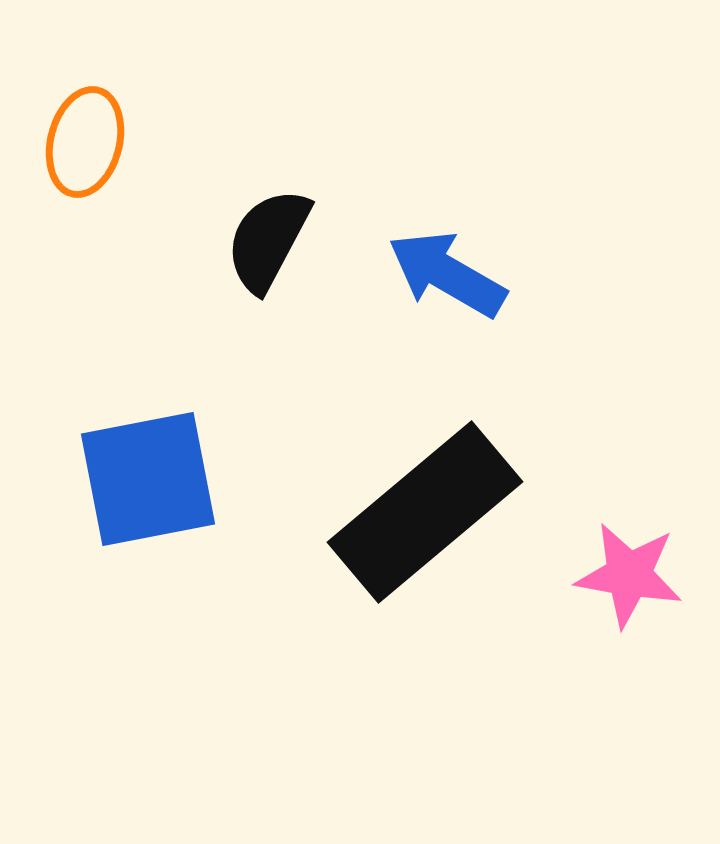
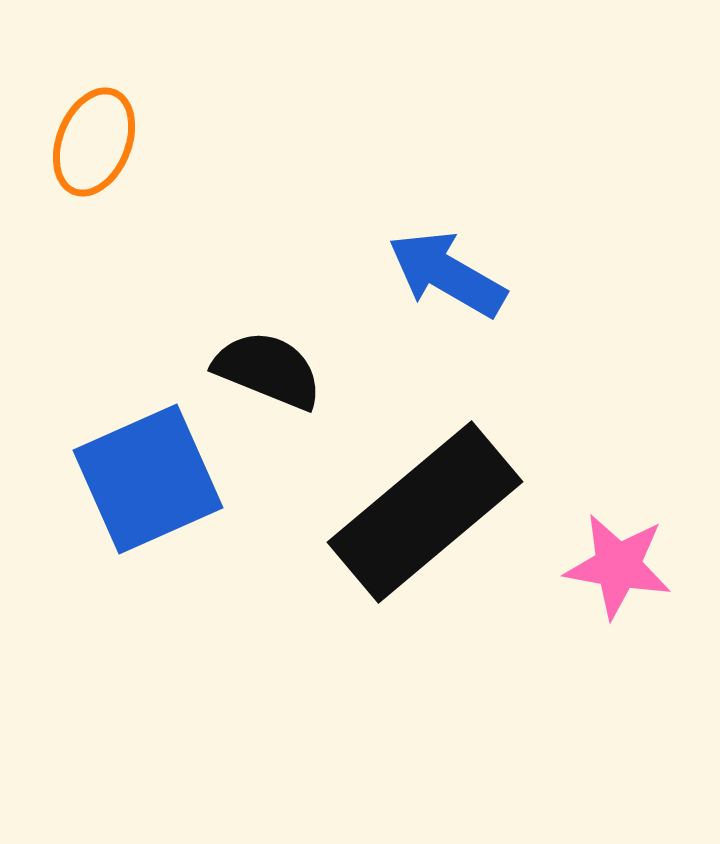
orange ellipse: moved 9 px right; rotated 8 degrees clockwise
black semicircle: moved 130 px down; rotated 84 degrees clockwise
blue square: rotated 13 degrees counterclockwise
pink star: moved 11 px left, 9 px up
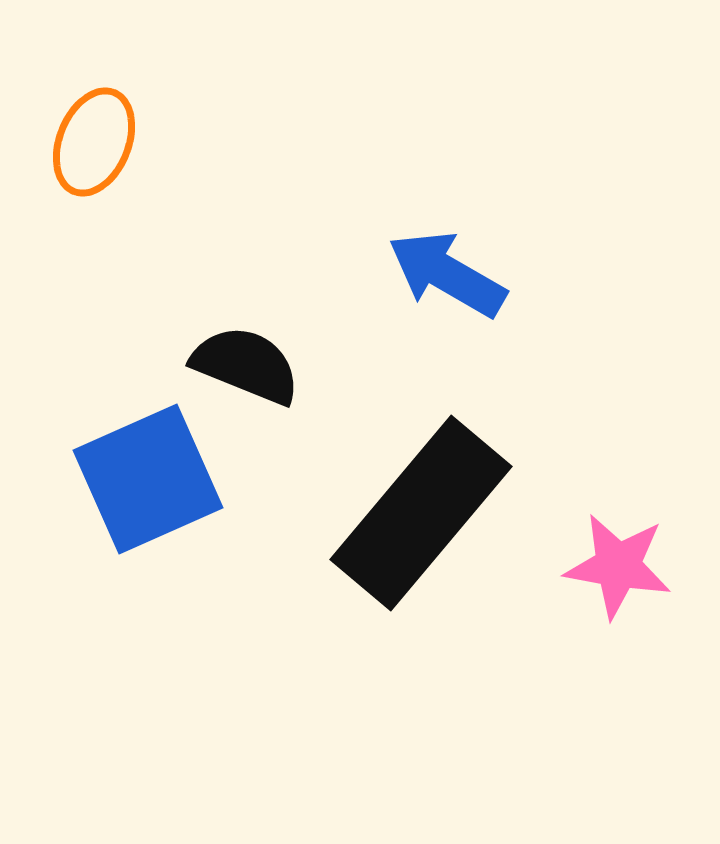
black semicircle: moved 22 px left, 5 px up
black rectangle: moved 4 px left, 1 px down; rotated 10 degrees counterclockwise
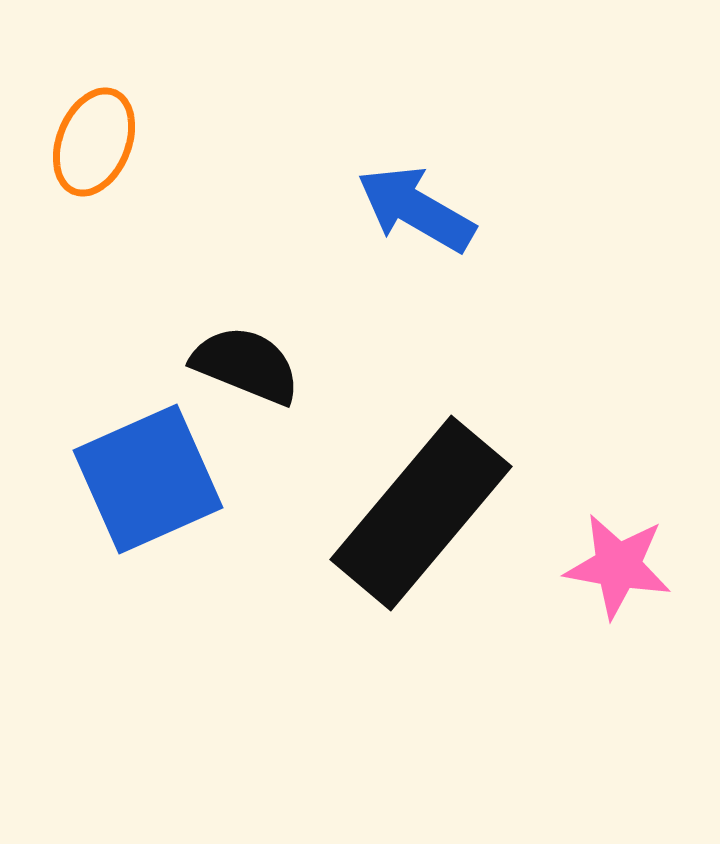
blue arrow: moved 31 px left, 65 px up
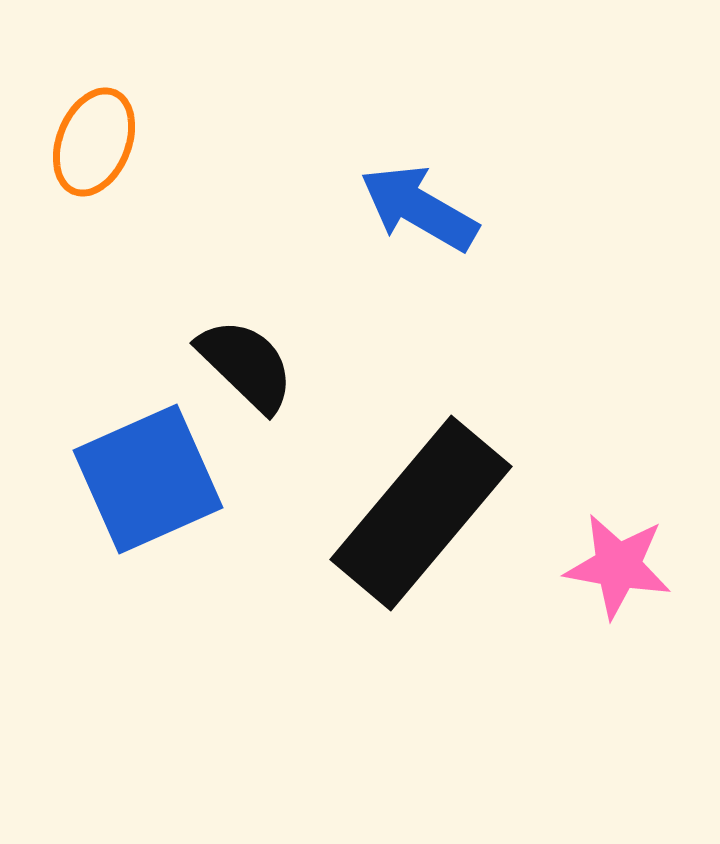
blue arrow: moved 3 px right, 1 px up
black semicircle: rotated 22 degrees clockwise
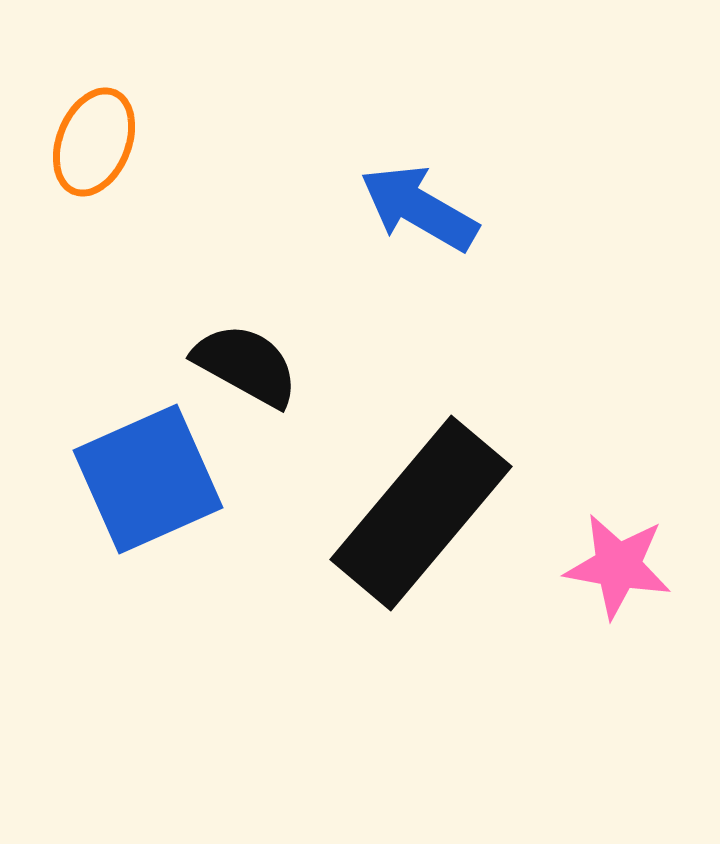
black semicircle: rotated 15 degrees counterclockwise
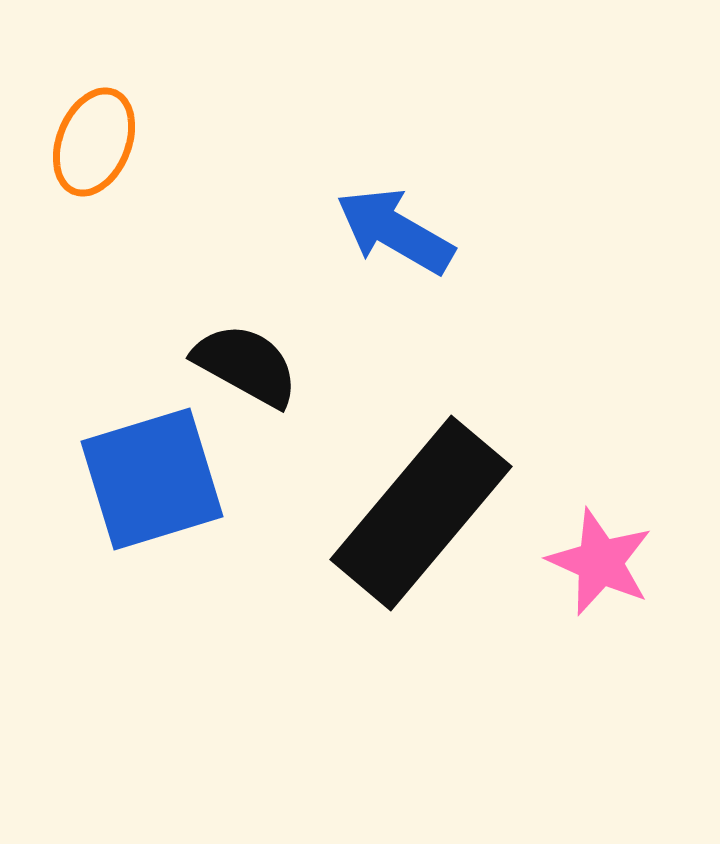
blue arrow: moved 24 px left, 23 px down
blue square: moved 4 px right; rotated 7 degrees clockwise
pink star: moved 18 px left, 4 px up; rotated 14 degrees clockwise
